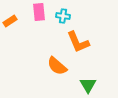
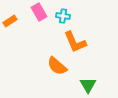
pink rectangle: rotated 24 degrees counterclockwise
orange L-shape: moved 3 px left
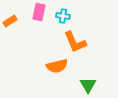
pink rectangle: rotated 42 degrees clockwise
orange semicircle: rotated 55 degrees counterclockwise
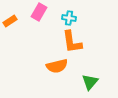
pink rectangle: rotated 18 degrees clockwise
cyan cross: moved 6 px right, 2 px down
orange L-shape: moved 3 px left; rotated 15 degrees clockwise
green triangle: moved 2 px right, 3 px up; rotated 12 degrees clockwise
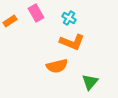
pink rectangle: moved 3 px left, 1 px down; rotated 60 degrees counterclockwise
cyan cross: rotated 24 degrees clockwise
orange L-shape: rotated 60 degrees counterclockwise
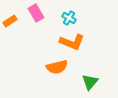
orange semicircle: moved 1 px down
